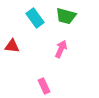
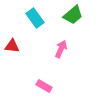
green trapezoid: moved 7 px right, 1 px up; rotated 55 degrees counterclockwise
pink rectangle: rotated 35 degrees counterclockwise
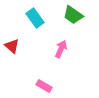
green trapezoid: rotated 75 degrees clockwise
red triangle: rotated 35 degrees clockwise
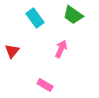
red triangle: moved 5 px down; rotated 28 degrees clockwise
pink rectangle: moved 1 px right, 1 px up
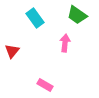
green trapezoid: moved 4 px right
pink arrow: moved 4 px right, 6 px up; rotated 18 degrees counterclockwise
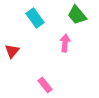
green trapezoid: rotated 15 degrees clockwise
pink rectangle: rotated 21 degrees clockwise
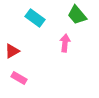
cyan rectangle: rotated 18 degrees counterclockwise
red triangle: rotated 21 degrees clockwise
pink rectangle: moved 26 px left, 7 px up; rotated 21 degrees counterclockwise
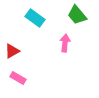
pink rectangle: moved 1 px left
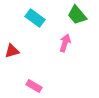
pink arrow: rotated 12 degrees clockwise
red triangle: rotated 14 degrees clockwise
pink rectangle: moved 16 px right, 8 px down
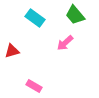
green trapezoid: moved 2 px left
pink arrow: rotated 150 degrees counterclockwise
